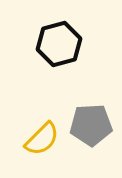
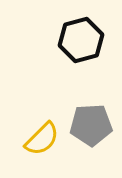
black hexagon: moved 22 px right, 4 px up
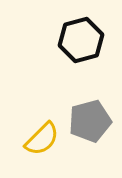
gray pentagon: moved 1 px left, 4 px up; rotated 12 degrees counterclockwise
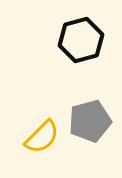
yellow semicircle: moved 2 px up
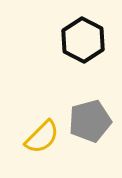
black hexagon: moved 2 px right; rotated 18 degrees counterclockwise
